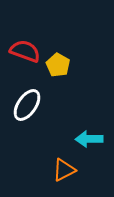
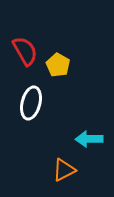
red semicircle: rotated 40 degrees clockwise
white ellipse: moved 4 px right, 2 px up; rotated 20 degrees counterclockwise
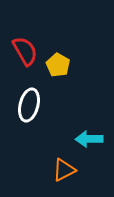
white ellipse: moved 2 px left, 2 px down
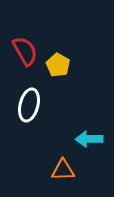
orange triangle: moved 1 px left; rotated 25 degrees clockwise
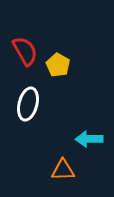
white ellipse: moved 1 px left, 1 px up
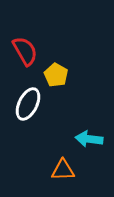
yellow pentagon: moved 2 px left, 10 px down
white ellipse: rotated 12 degrees clockwise
cyan arrow: rotated 8 degrees clockwise
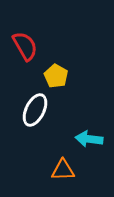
red semicircle: moved 5 px up
yellow pentagon: moved 1 px down
white ellipse: moved 7 px right, 6 px down
